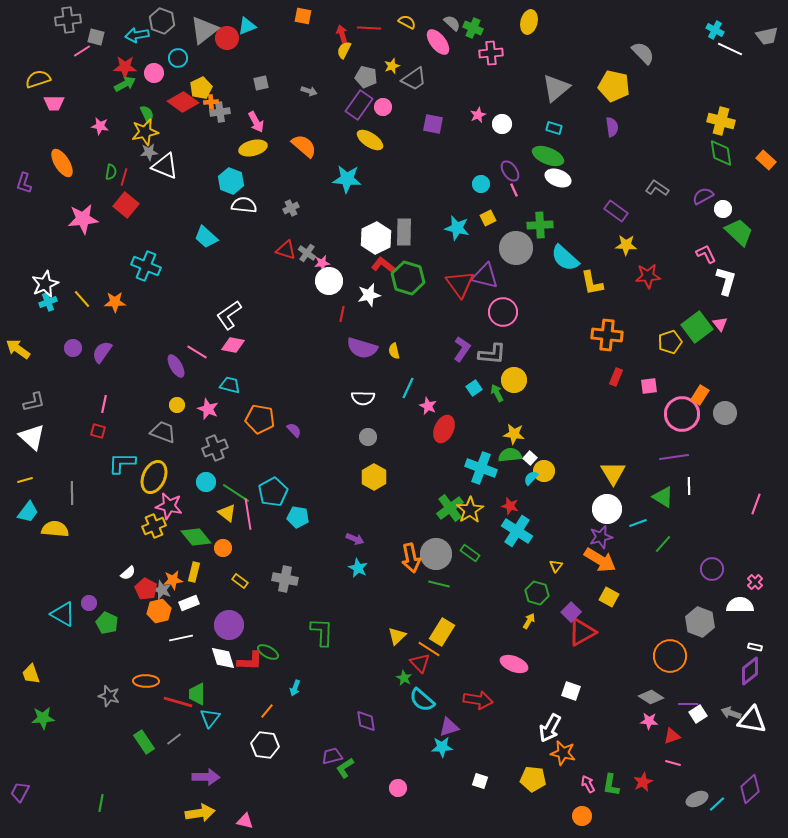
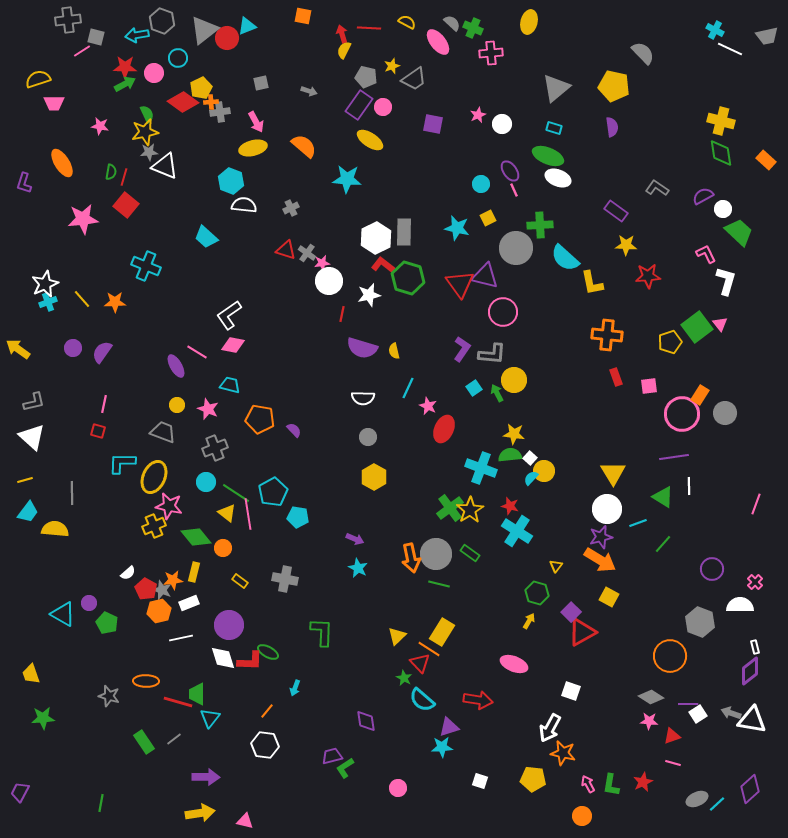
red rectangle at (616, 377): rotated 42 degrees counterclockwise
white rectangle at (755, 647): rotated 64 degrees clockwise
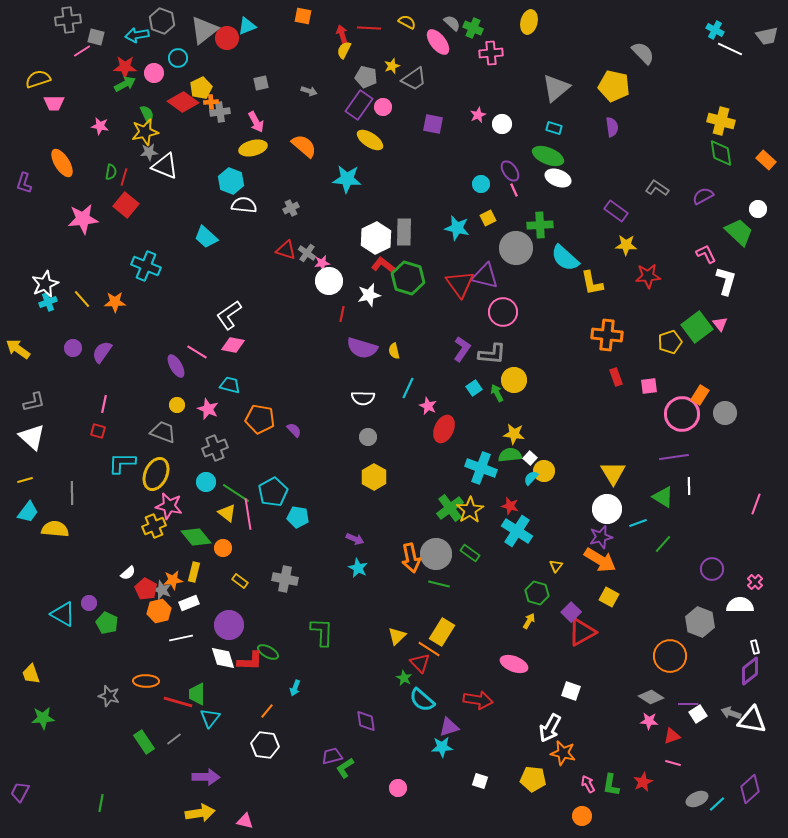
white circle at (723, 209): moved 35 px right
yellow ellipse at (154, 477): moved 2 px right, 3 px up
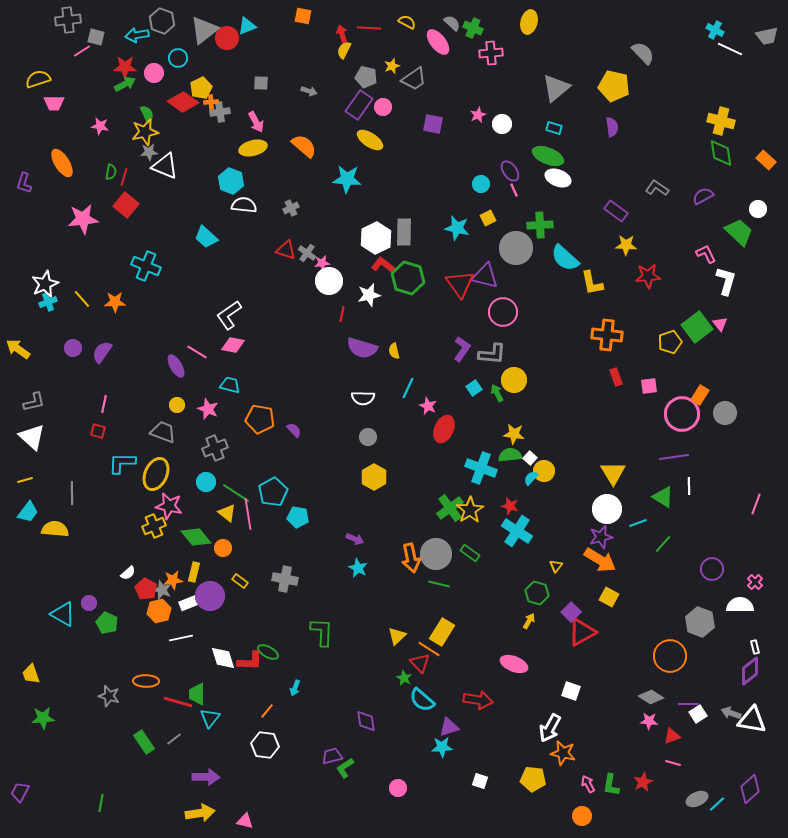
gray square at (261, 83): rotated 14 degrees clockwise
purple circle at (229, 625): moved 19 px left, 29 px up
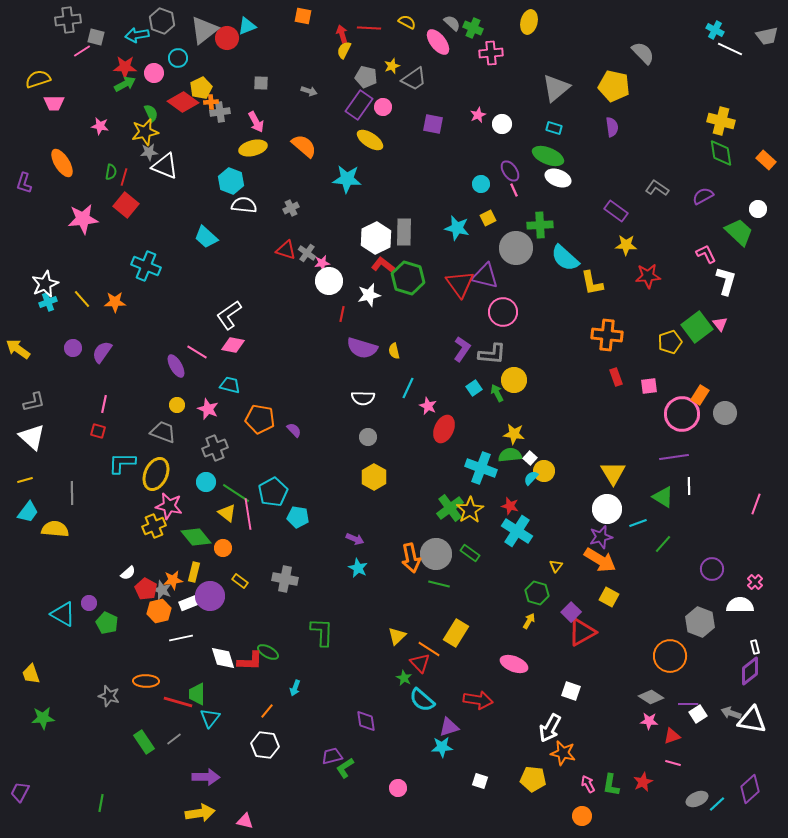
green semicircle at (147, 114): moved 4 px right, 1 px up
yellow rectangle at (442, 632): moved 14 px right, 1 px down
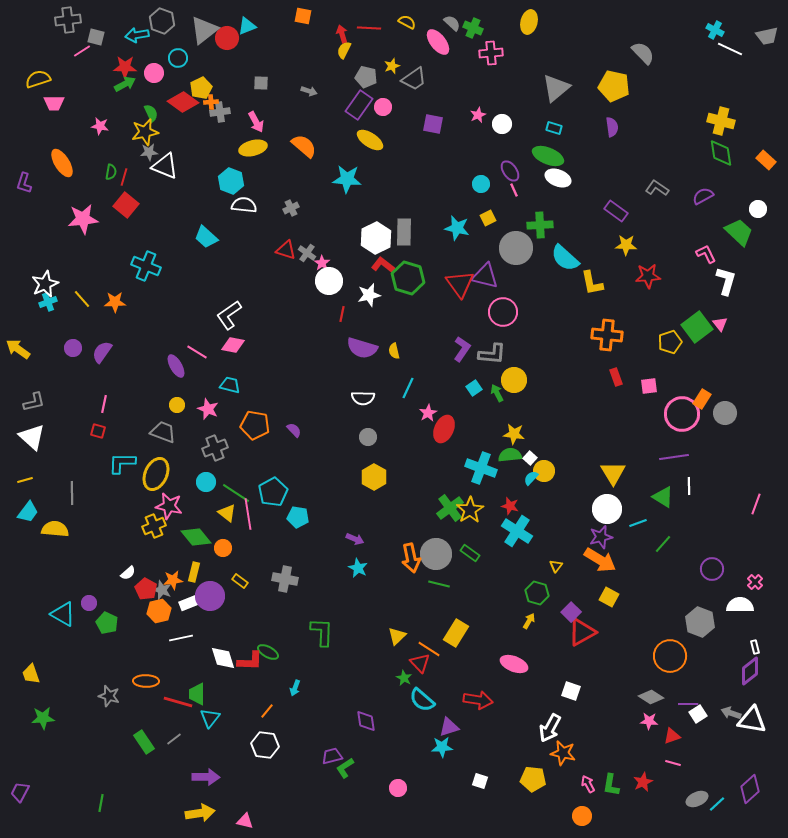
pink star at (322, 263): rotated 28 degrees counterclockwise
orange rectangle at (700, 395): moved 2 px right, 4 px down
pink star at (428, 406): moved 7 px down; rotated 18 degrees clockwise
orange pentagon at (260, 419): moved 5 px left, 6 px down
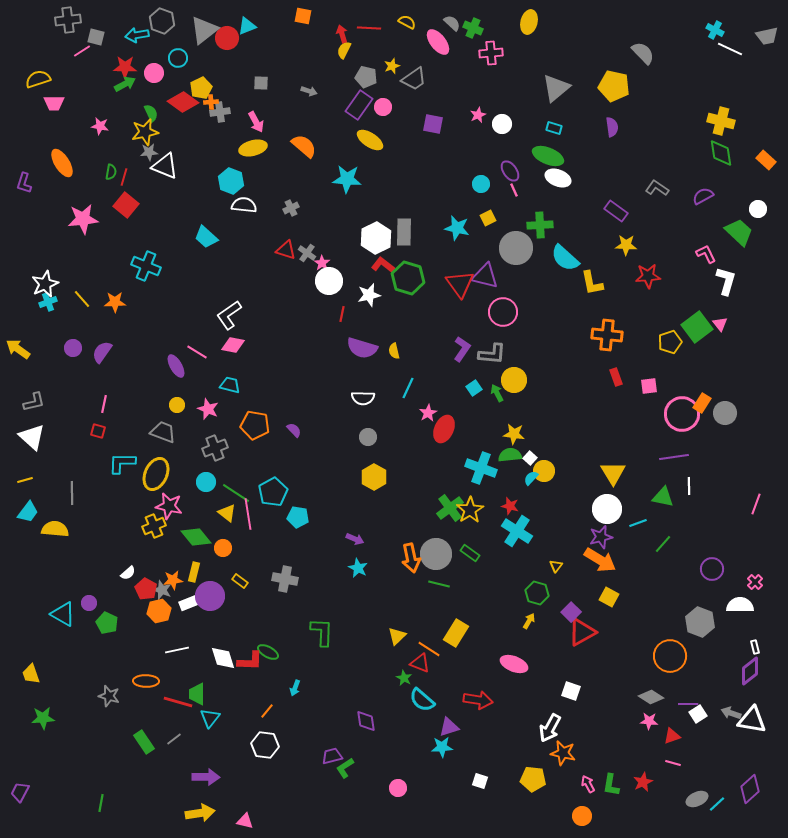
orange rectangle at (702, 399): moved 4 px down
green triangle at (663, 497): rotated 20 degrees counterclockwise
white line at (181, 638): moved 4 px left, 12 px down
red triangle at (420, 663): rotated 25 degrees counterclockwise
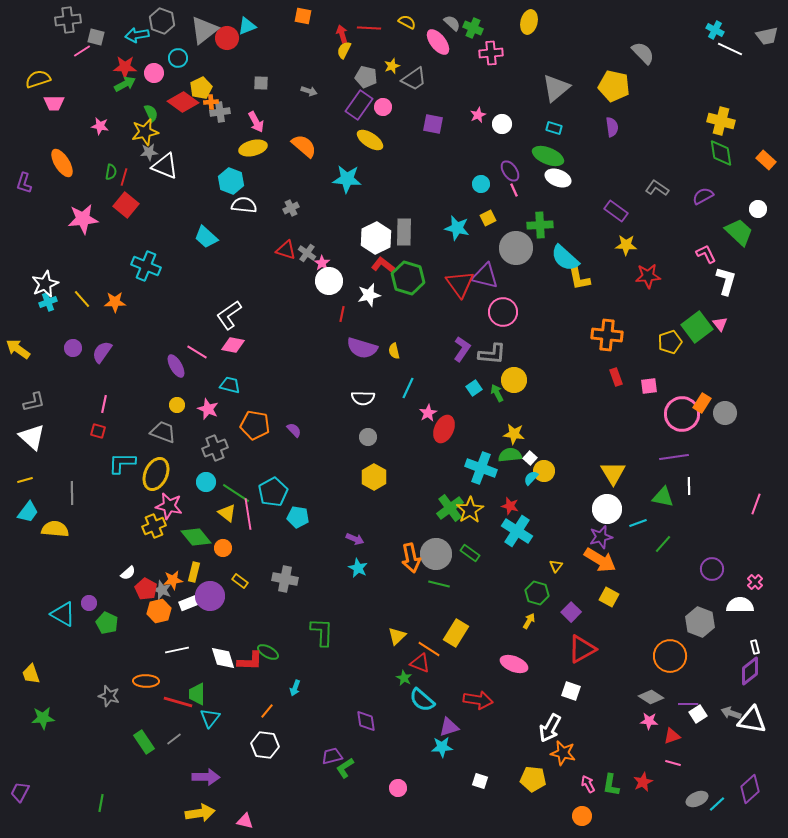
yellow L-shape at (592, 283): moved 13 px left, 5 px up
red triangle at (582, 632): moved 17 px down
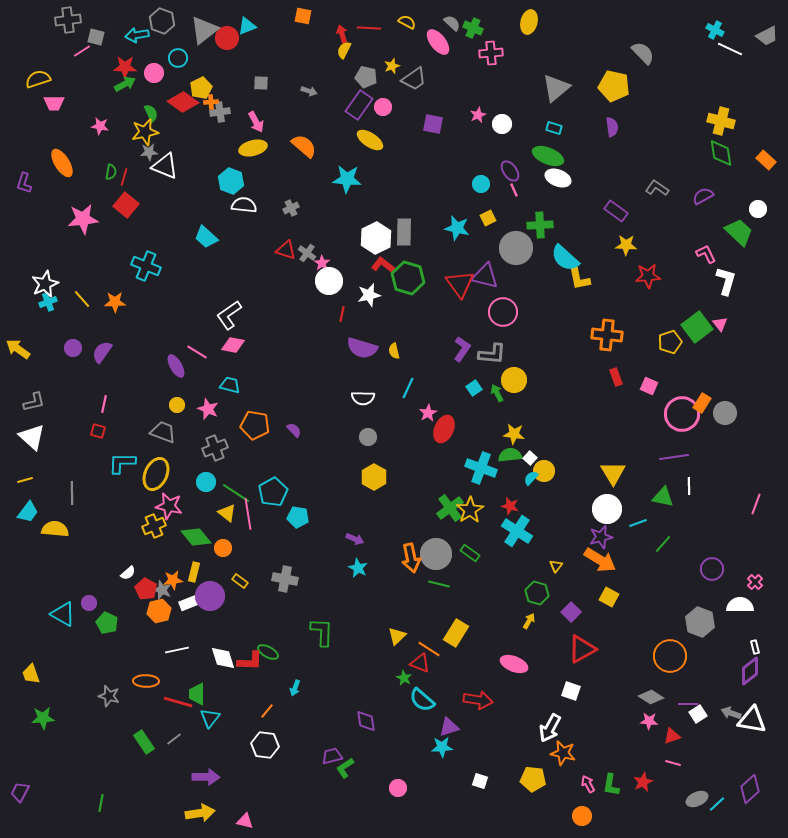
gray trapezoid at (767, 36): rotated 15 degrees counterclockwise
pink square at (649, 386): rotated 30 degrees clockwise
